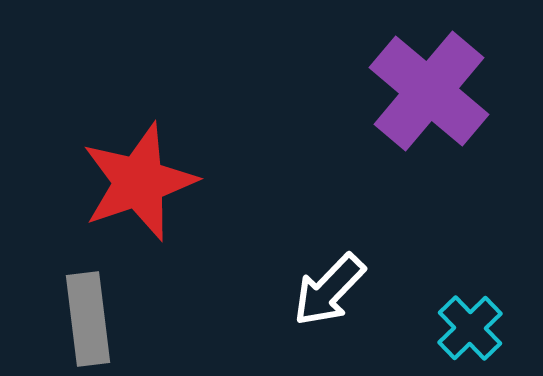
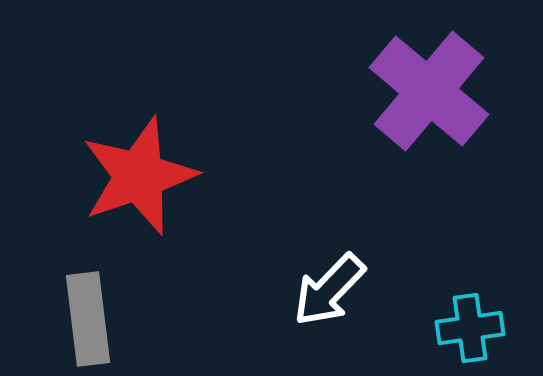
red star: moved 6 px up
cyan cross: rotated 36 degrees clockwise
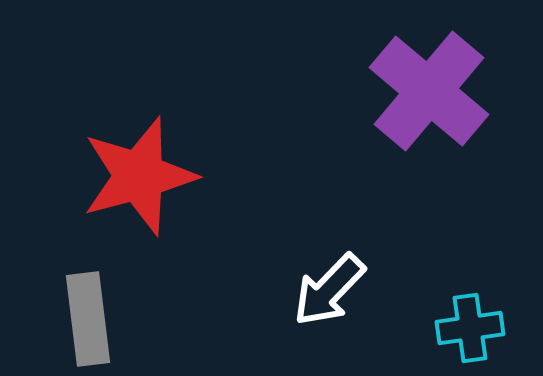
red star: rotated 4 degrees clockwise
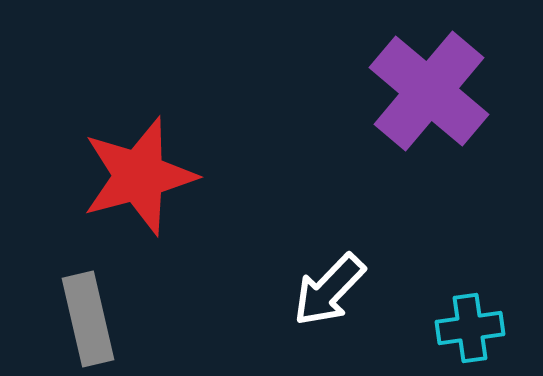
gray rectangle: rotated 6 degrees counterclockwise
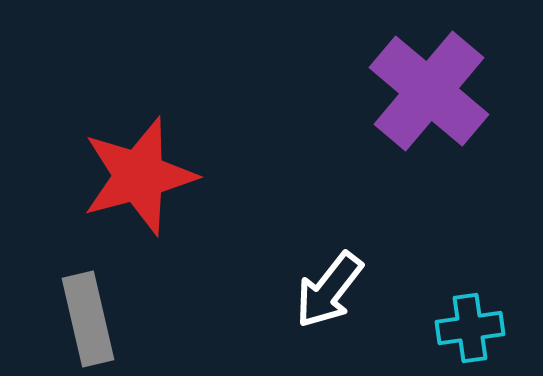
white arrow: rotated 6 degrees counterclockwise
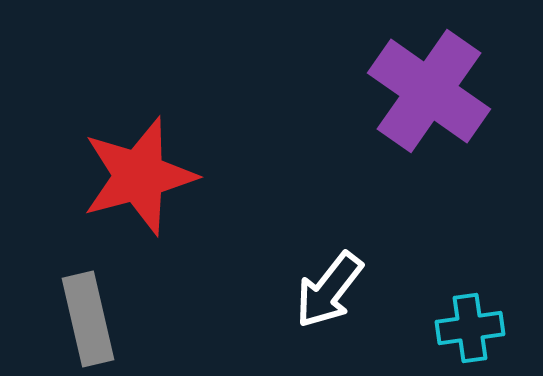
purple cross: rotated 5 degrees counterclockwise
